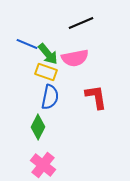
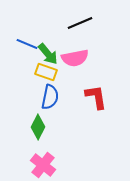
black line: moved 1 px left
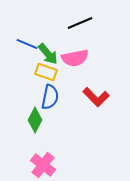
red L-shape: rotated 144 degrees clockwise
green diamond: moved 3 px left, 7 px up
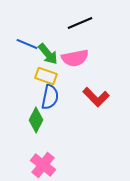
yellow rectangle: moved 4 px down
green diamond: moved 1 px right
